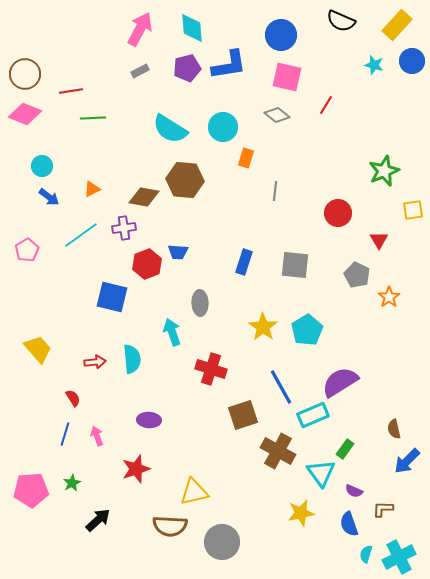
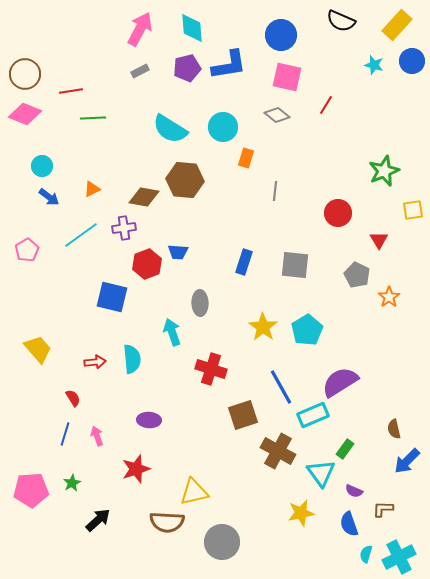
brown semicircle at (170, 526): moved 3 px left, 4 px up
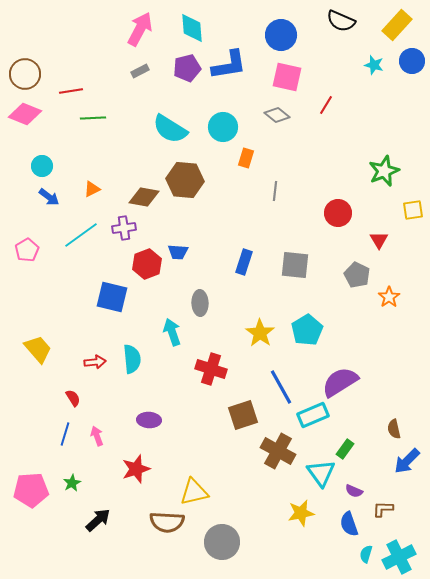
yellow star at (263, 327): moved 3 px left, 6 px down
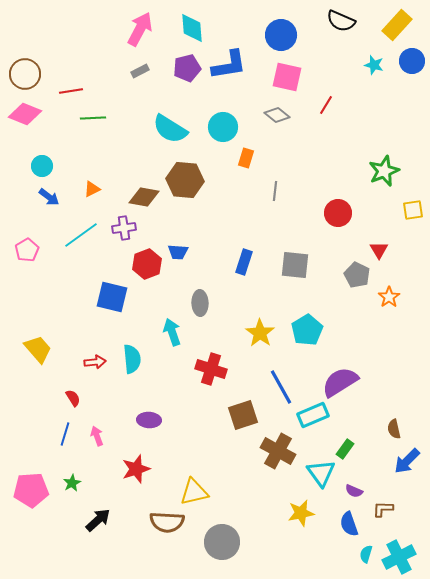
red triangle at (379, 240): moved 10 px down
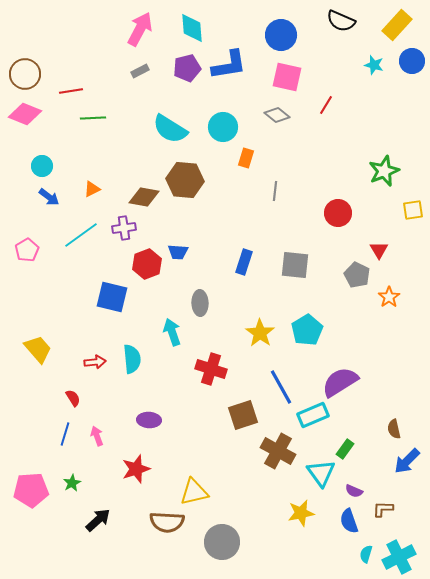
blue semicircle at (349, 524): moved 3 px up
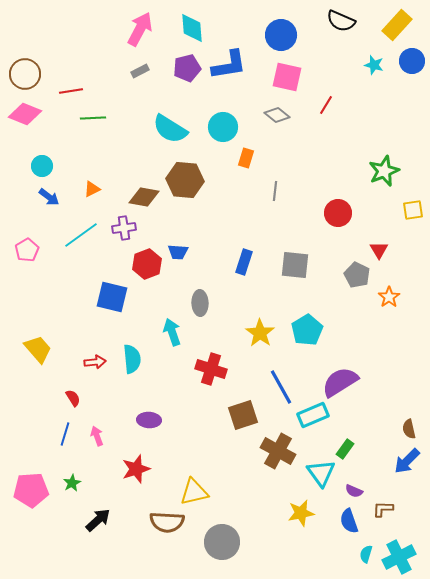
brown semicircle at (394, 429): moved 15 px right
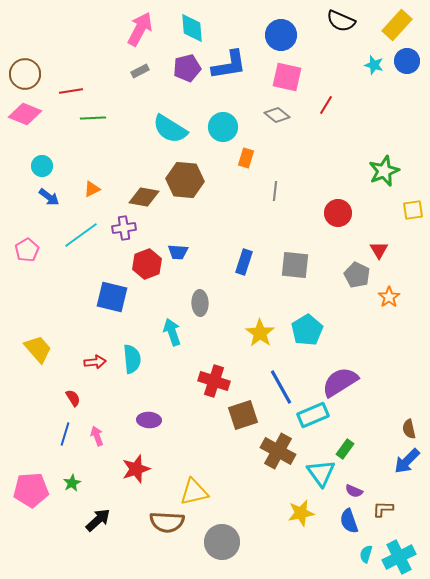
blue circle at (412, 61): moved 5 px left
red cross at (211, 369): moved 3 px right, 12 px down
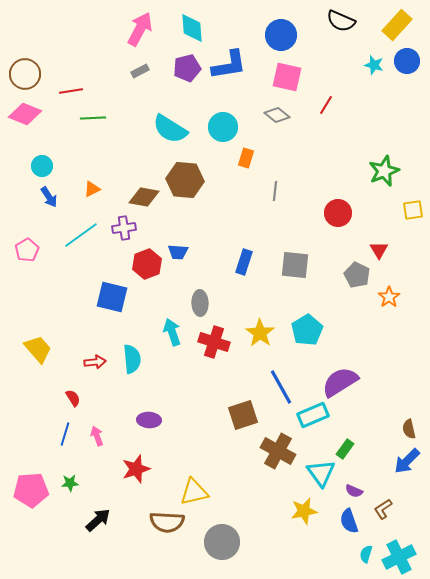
blue arrow at (49, 197): rotated 20 degrees clockwise
red cross at (214, 381): moved 39 px up
green star at (72, 483): moved 2 px left; rotated 24 degrees clockwise
brown L-shape at (383, 509): rotated 35 degrees counterclockwise
yellow star at (301, 513): moved 3 px right, 2 px up
